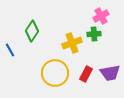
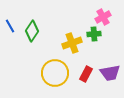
pink cross: moved 2 px right, 1 px down
blue line: moved 24 px up
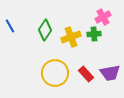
green diamond: moved 13 px right, 1 px up
yellow cross: moved 1 px left, 6 px up
red rectangle: rotated 70 degrees counterclockwise
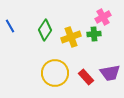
red rectangle: moved 3 px down
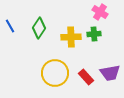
pink cross: moved 3 px left, 5 px up; rotated 28 degrees counterclockwise
green diamond: moved 6 px left, 2 px up
yellow cross: rotated 18 degrees clockwise
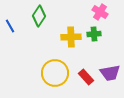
green diamond: moved 12 px up
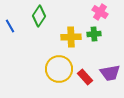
yellow circle: moved 4 px right, 4 px up
red rectangle: moved 1 px left
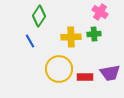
blue line: moved 20 px right, 15 px down
red rectangle: rotated 49 degrees counterclockwise
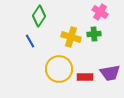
yellow cross: rotated 18 degrees clockwise
